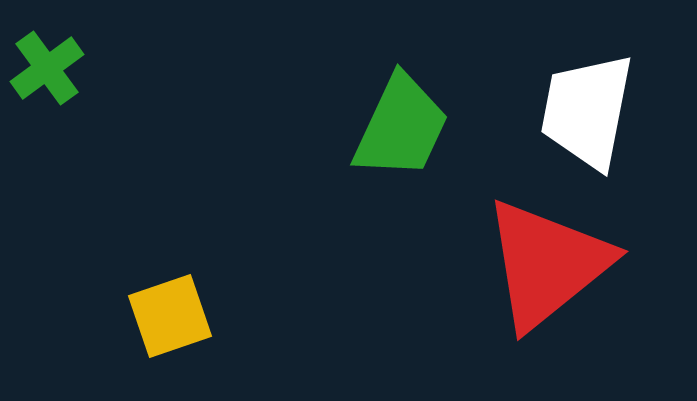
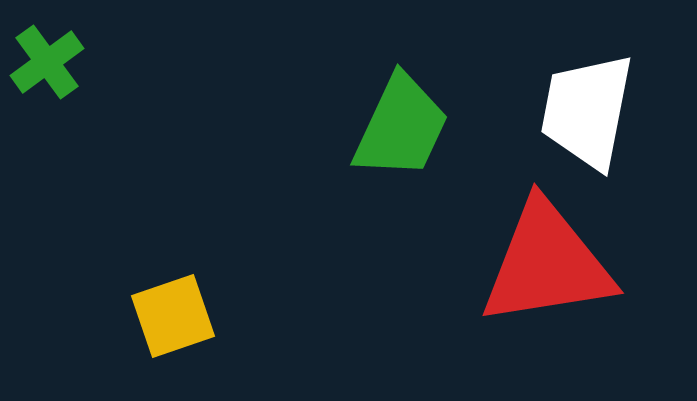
green cross: moved 6 px up
red triangle: rotated 30 degrees clockwise
yellow square: moved 3 px right
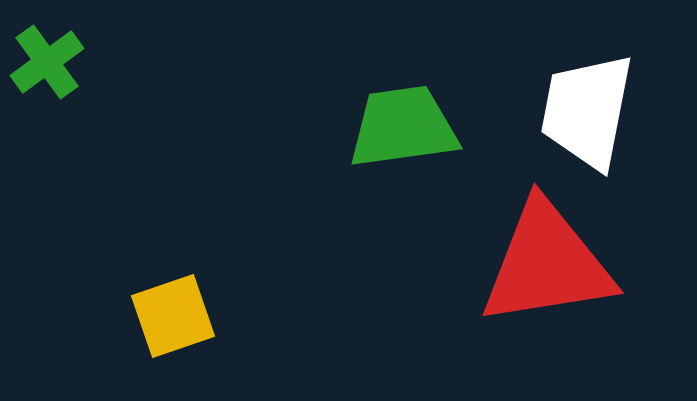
green trapezoid: moved 2 px right; rotated 123 degrees counterclockwise
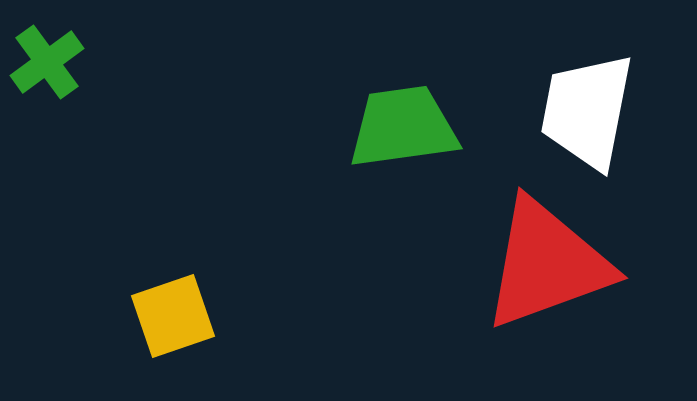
red triangle: rotated 11 degrees counterclockwise
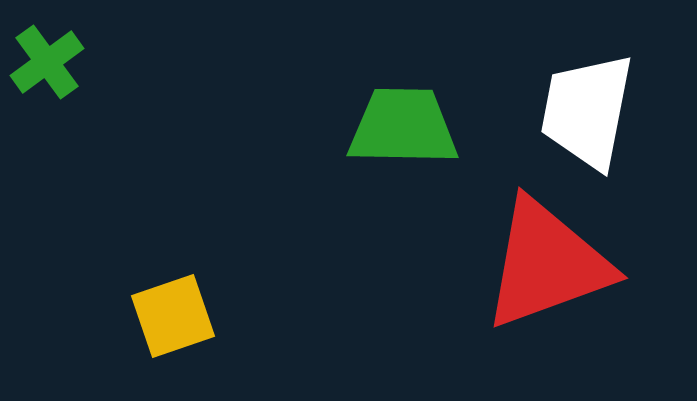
green trapezoid: rotated 9 degrees clockwise
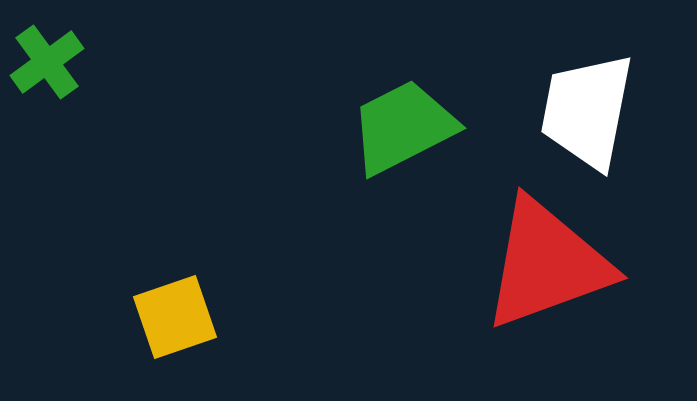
green trapezoid: rotated 28 degrees counterclockwise
yellow square: moved 2 px right, 1 px down
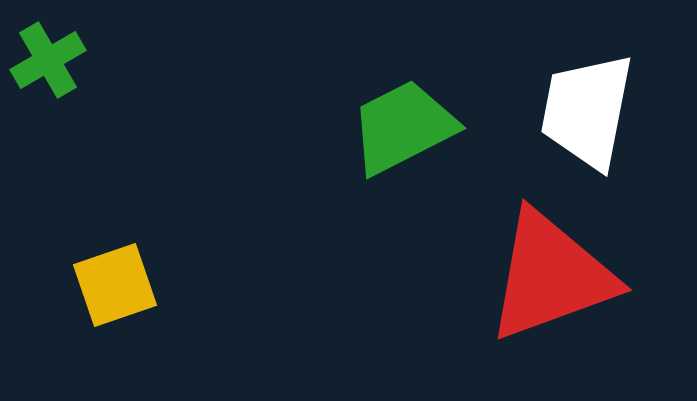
green cross: moved 1 px right, 2 px up; rotated 6 degrees clockwise
red triangle: moved 4 px right, 12 px down
yellow square: moved 60 px left, 32 px up
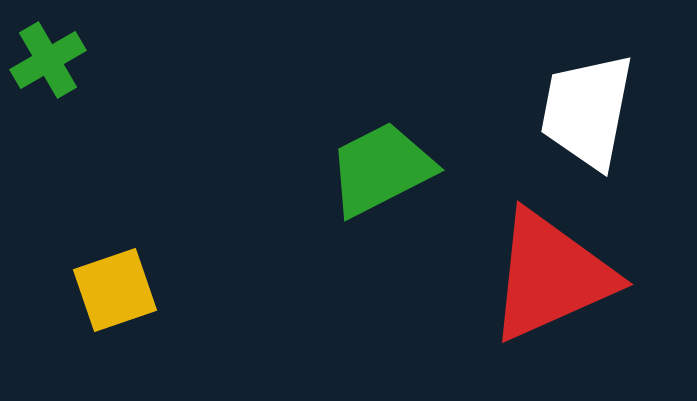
green trapezoid: moved 22 px left, 42 px down
red triangle: rotated 4 degrees counterclockwise
yellow square: moved 5 px down
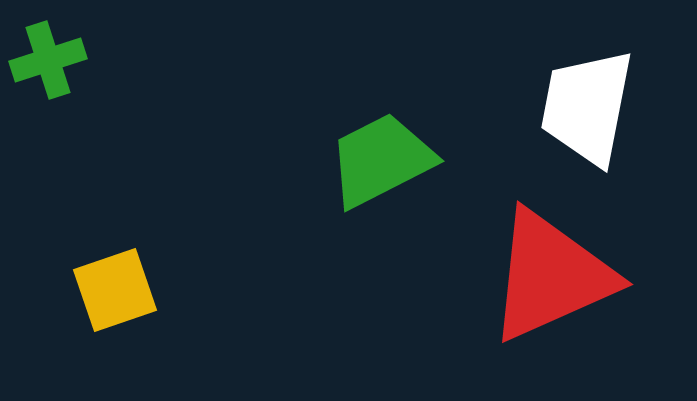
green cross: rotated 12 degrees clockwise
white trapezoid: moved 4 px up
green trapezoid: moved 9 px up
